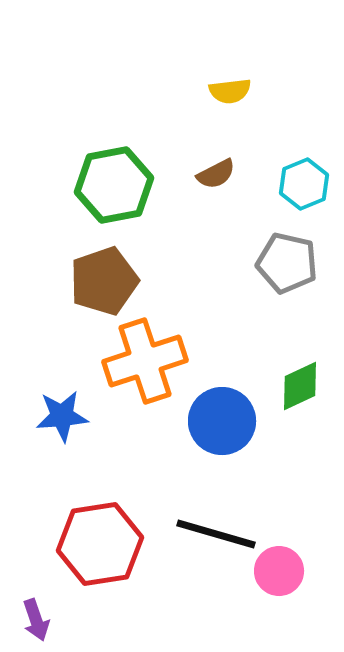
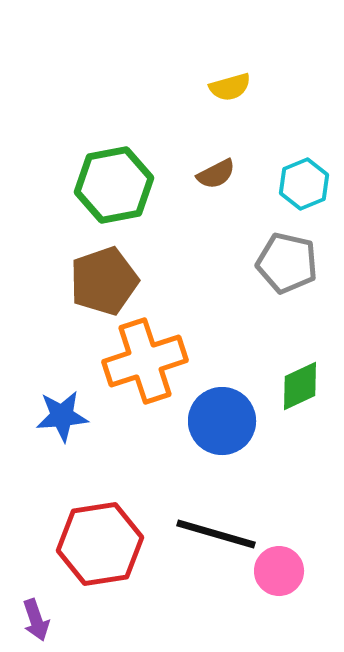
yellow semicircle: moved 4 px up; rotated 9 degrees counterclockwise
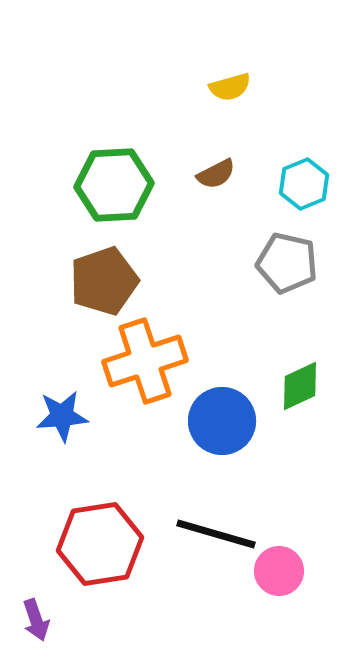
green hexagon: rotated 8 degrees clockwise
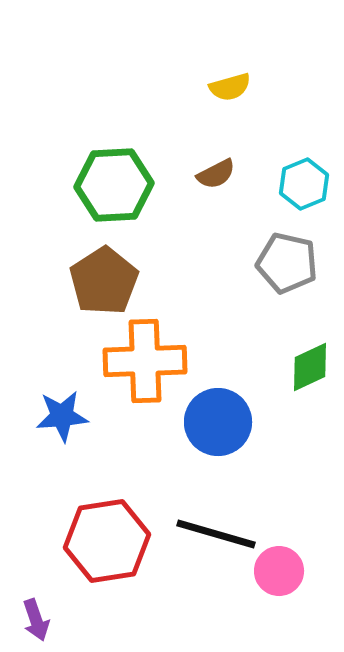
brown pentagon: rotated 14 degrees counterclockwise
orange cross: rotated 16 degrees clockwise
green diamond: moved 10 px right, 19 px up
blue circle: moved 4 px left, 1 px down
red hexagon: moved 7 px right, 3 px up
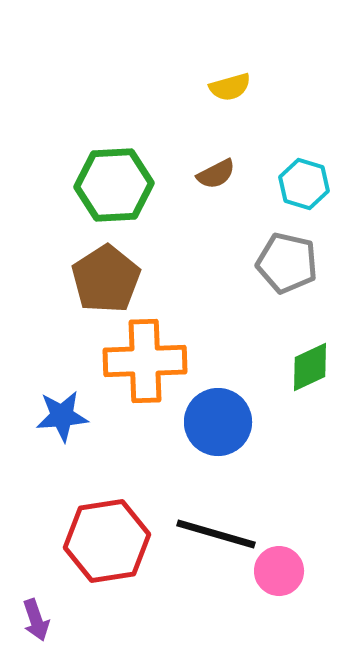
cyan hexagon: rotated 21 degrees counterclockwise
brown pentagon: moved 2 px right, 2 px up
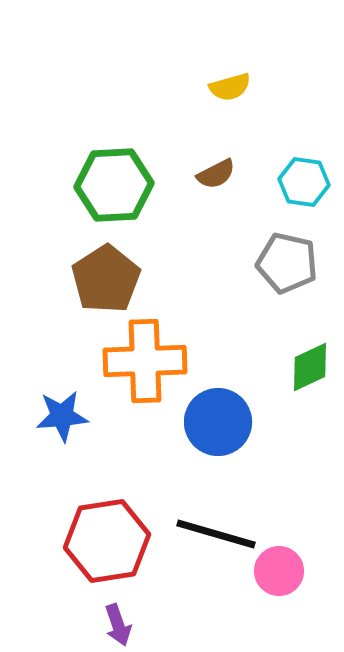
cyan hexagon: moved 2 px up; rotated 9 degrees counterclockwise
purple arrow: moved 82 px right, 5 px down
